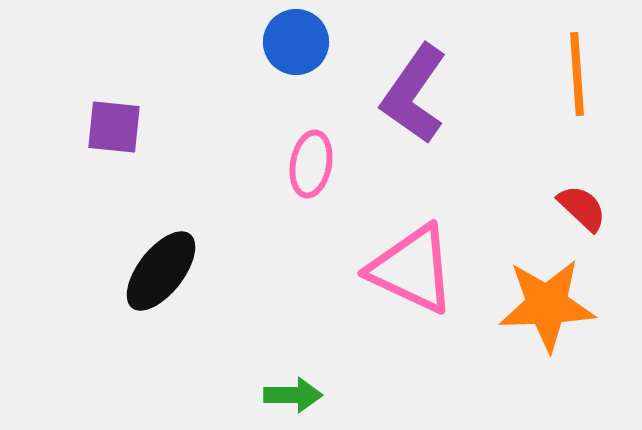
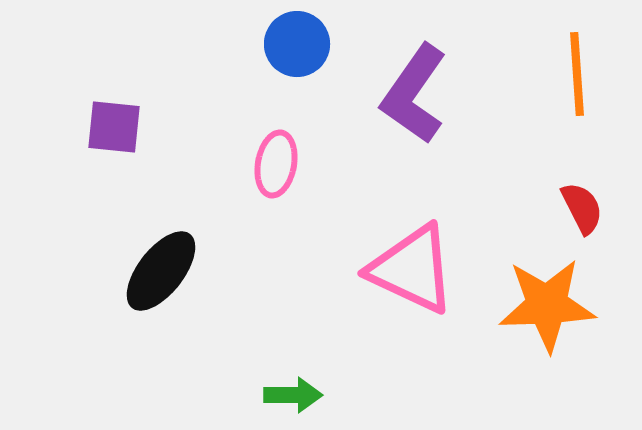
blue circle: moved 1 px right, 2 px down
pink ellipse: moved 35 px left
red semicircle: rotated 20 degrees clockwise
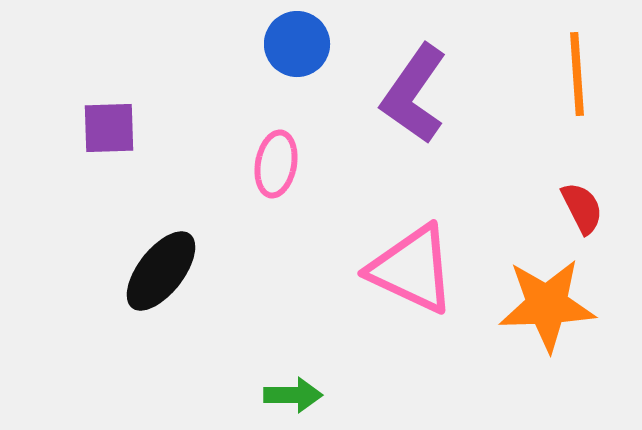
purple square: moved 5 px left, 1 px down; rotated 8 degrees counterclockwise
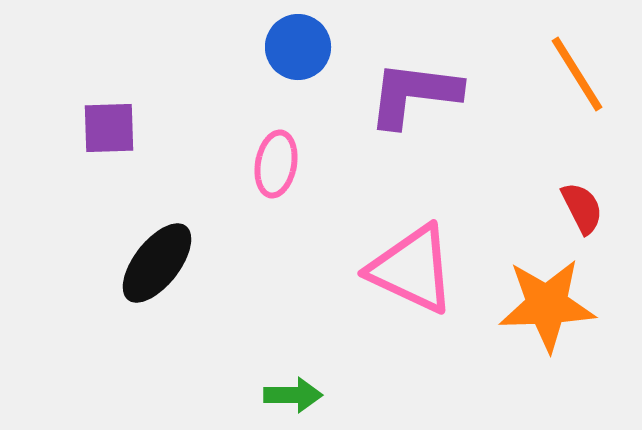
blue circle: moved 1 px right, 3 px down
orange line: rotated 28 degrees counterclockwise
purple L-shape: rotated 62 degrees clockwise
black ellipse: moved 4 px left, 8 px up
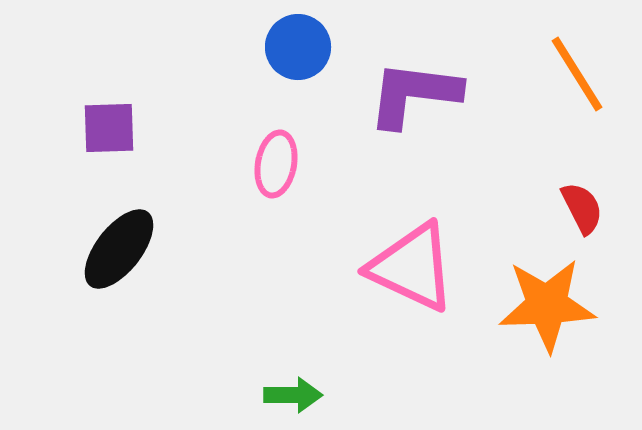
black ellipse: moved 38 px left, 14 px up
pink triangle: moved 2 px up
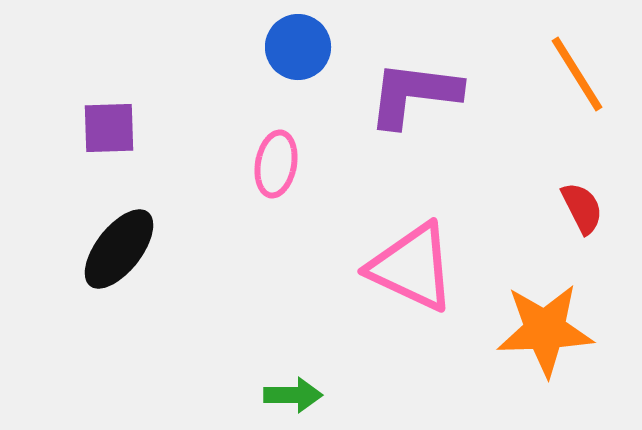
orange star: moved 2 px left, 25 px down
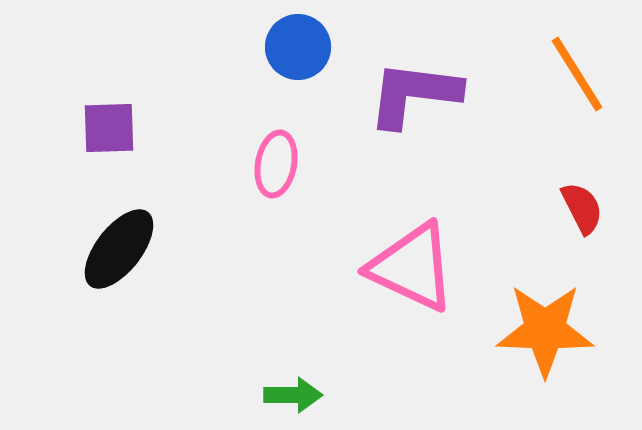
orange star: rotated 4 degrees clockwise
